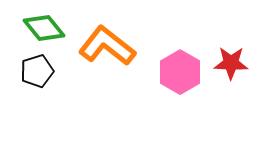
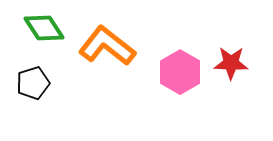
green diamond: rotated 6 degrees clockwise
black pentagon: moved 4 px left, 12 px down
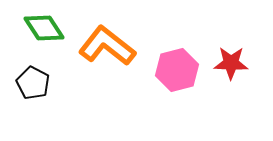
pink hexagon: moved 3 px left, 2 px up; rotated 15 degrees clockwise
black pentagon: rotated 28 degrees counterclockwise
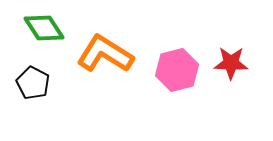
orange L-shape: moved 2 px left, 8 px down; rotated 6 degrees counterclockwise
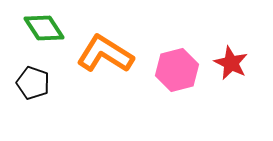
red star: rotated 24 degrees clockwise
black pentagon: rotated 8 degrees counterclockwise
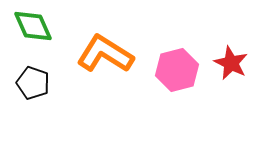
green diamond: moved 11 px left, 2 px up; rotated 9 degrees clockwise
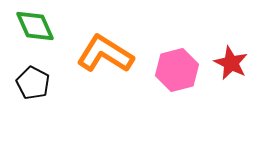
green diamond: moved 2 px right
black pentagon: rotated 8 degrees clockwise
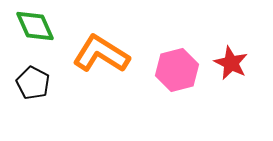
orange L-shape: moved 4 px left
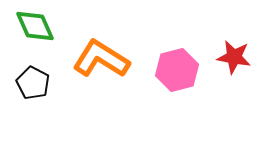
orange L-shape: moved 5 px down
red star: moved 3 px right, 6 px up; rotated 16 degrees counterclockwise
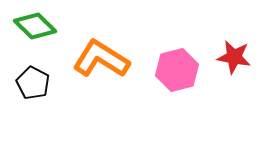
green diamond: rotated 21 degrees counterclockwise
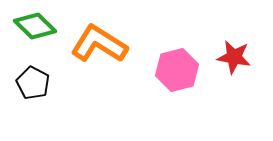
orange L-shape: moved 2 px left, 15 px up
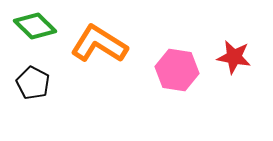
pink hexagon: rotated 24 degrees clockwise
